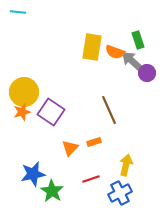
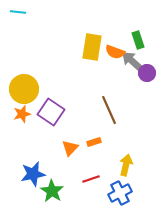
yellow circle: moved 3 px up
orange star: moved 2 px down
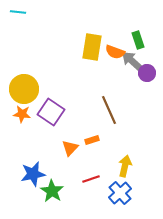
orange star: rotated 24 degrees clockwise
orange rectangle: moved 2 px left, 2 px up
yellow arrow: moved 1 px left, 1 px down
blue cross: rotated 15 degrees counterclockwise
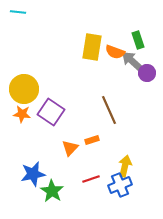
blue cross: moved 8 px up; rotated 20 degrees clockwise
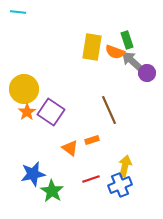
green rectangle: moved 11 px left
orange star: moved 5 px right, 2 px up; rotated 30 degrees clockwise
orange triangle: rotated 36 degrees counterclockwise
